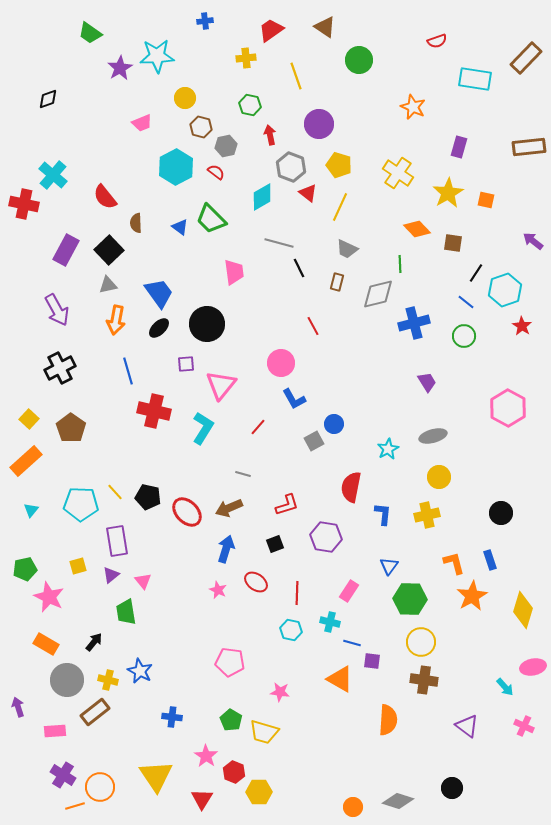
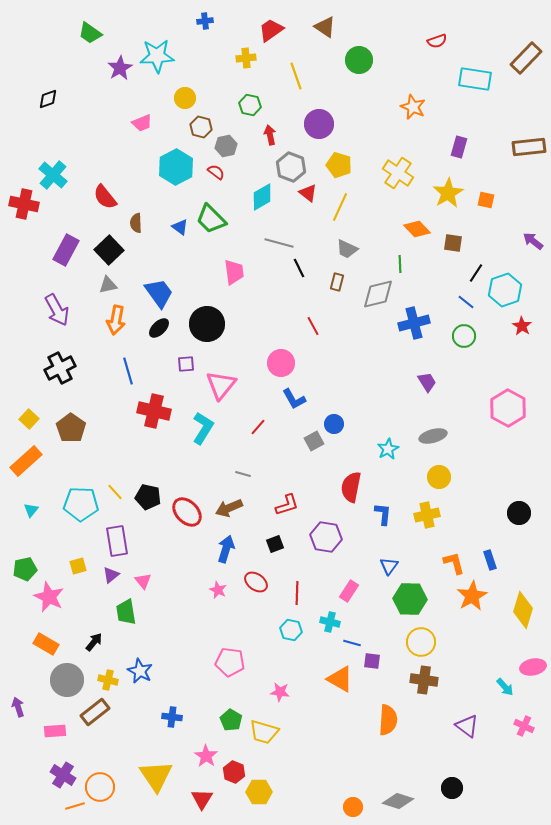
black circle at (501, 513): moved 18 px right
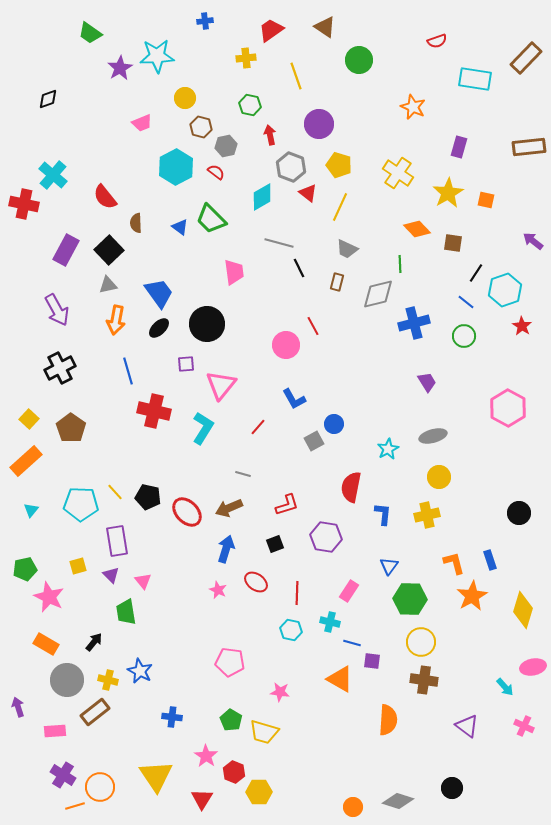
pink circle at (281, 363): moved 5 px right, 18 px up
purple triangle at (111, 575): rotated 36 degrees counterclockwise
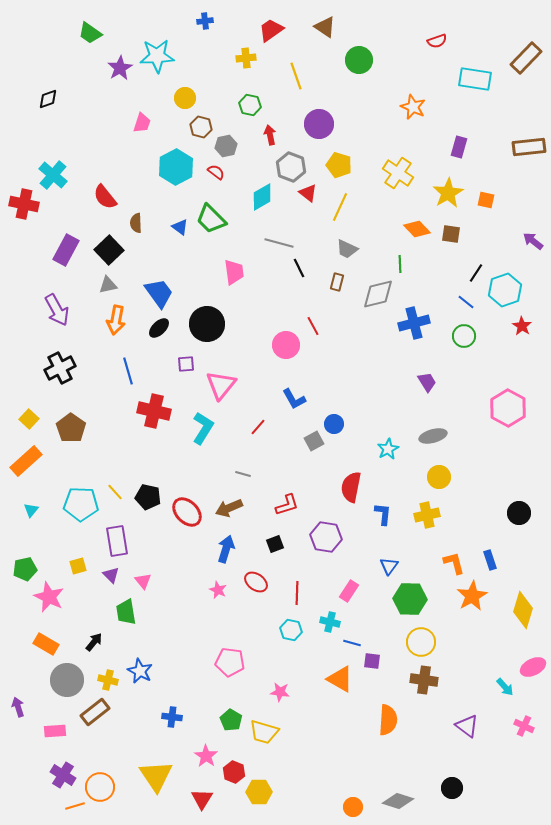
pink trapezoid at (142, 123): rotated 50 degrees counterclockwise
brown square at (453, 243): moved 2 px left, 9 px up
pink ellipse at (533, 667): rotated 15 degrees counterclockwise
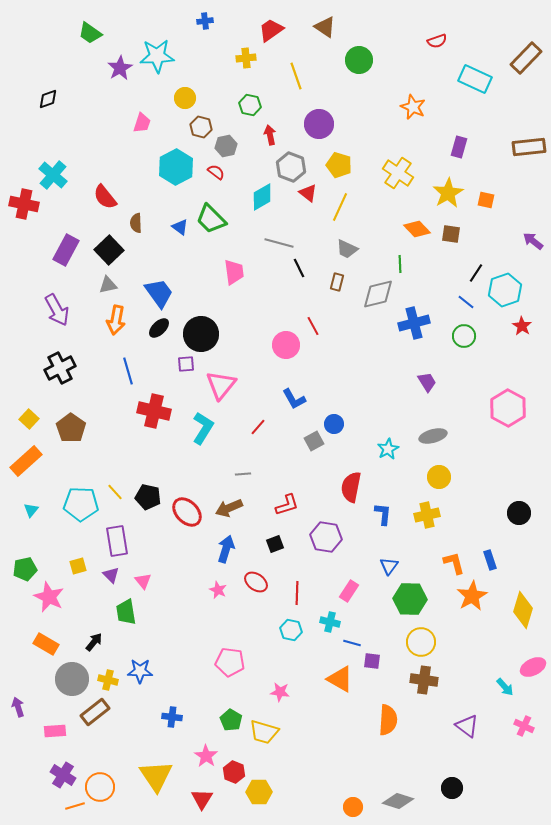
cyan rectangle at (475, 79): rotated 16 degrees clockwise
black circle at (207, 324): moved 6 px left, 10 px down
gray line at (243, 474): rotated 21 degrees counterclockwise
blue star at (140, 671): rotated 25 degrees counterclockwise
gray circle at (67, 680): moved 5 px right, 1 px up
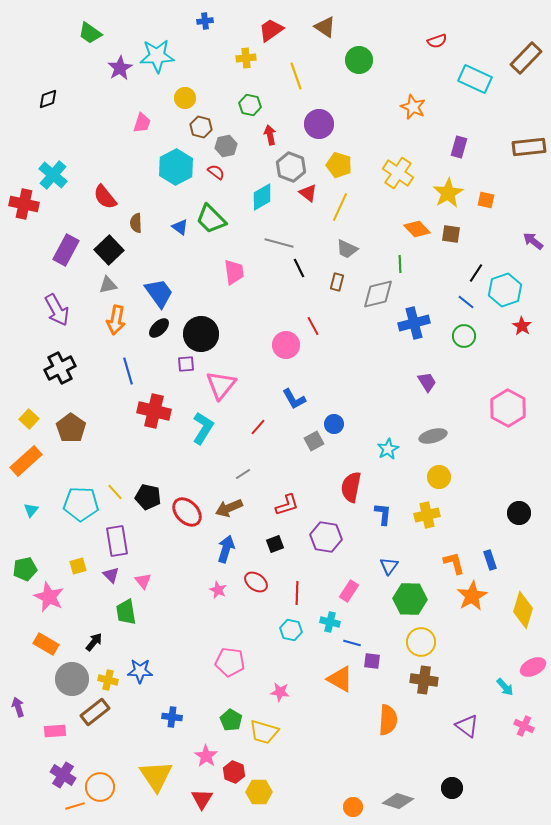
gray line at (243, 474): rotated 28 degrees counterclockwise
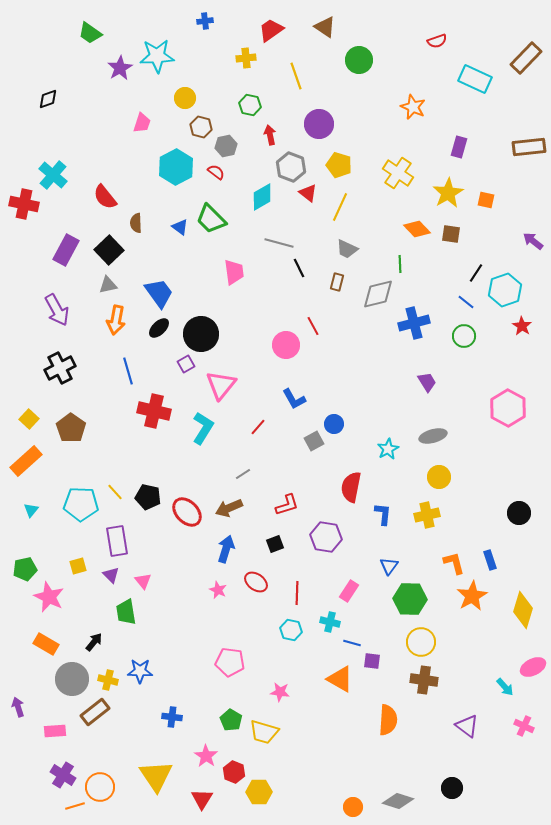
purple square at (186, 364): rotated 24 degrees counterclockwise
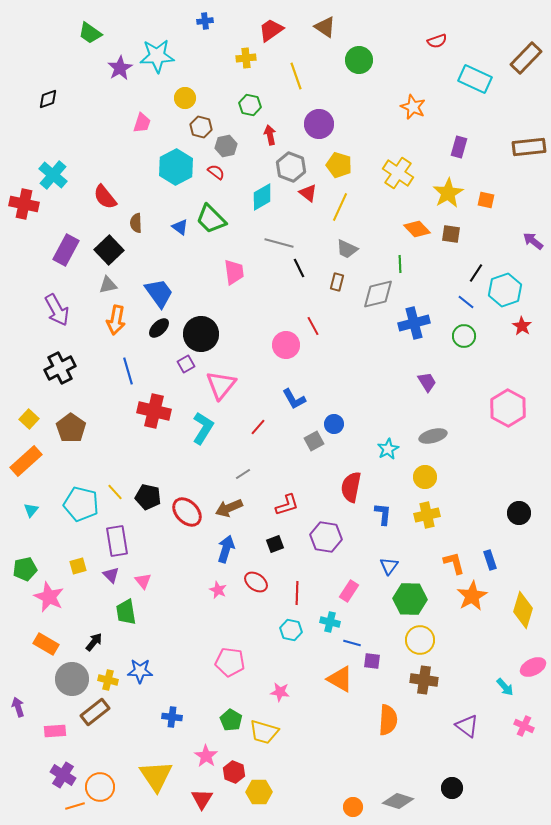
yellow circle at (439, 477): moved 14 px left
cyan pentagon at (81, 504): rotated 12 degrees clockwise
yellow circle at (421, 642): moved 1 px left, 2 px up
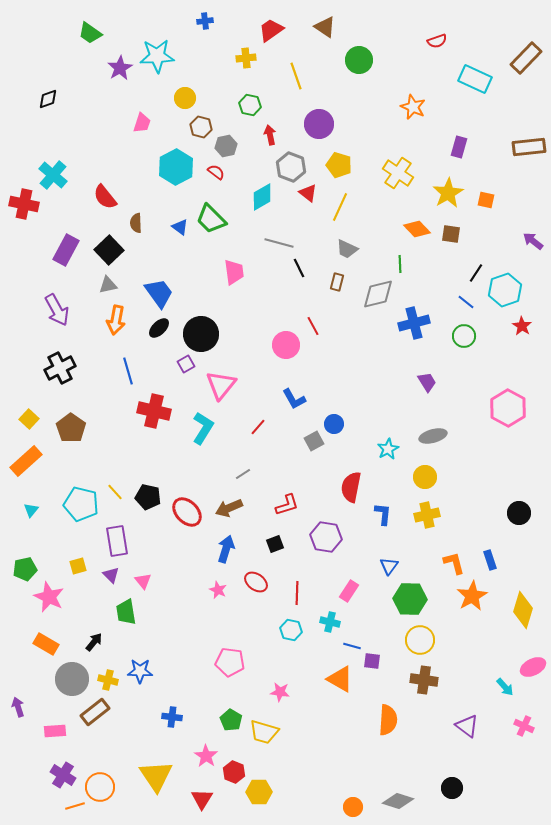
blue line at (352, 643): moved 3 px down
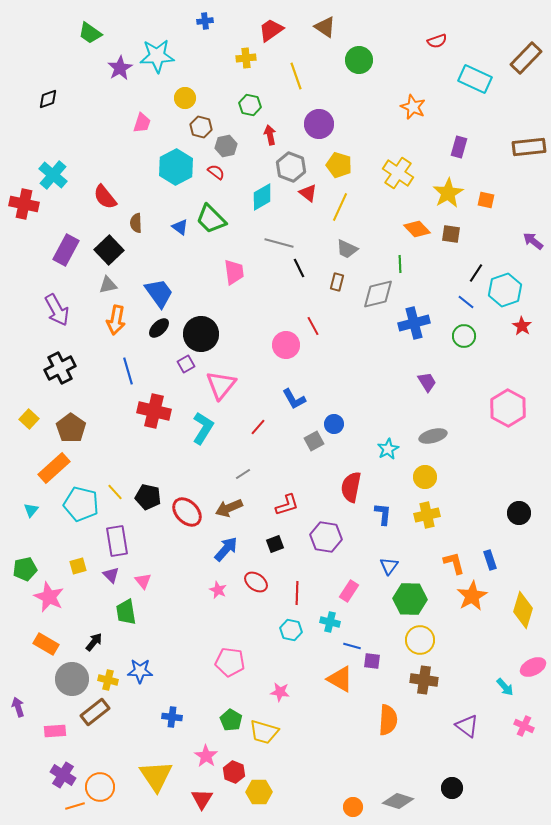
orange rectangle at (26, 461): moved 28 px right, 7 px down
blue arrow at (226, 549): rotated 24 degrees clockwise
